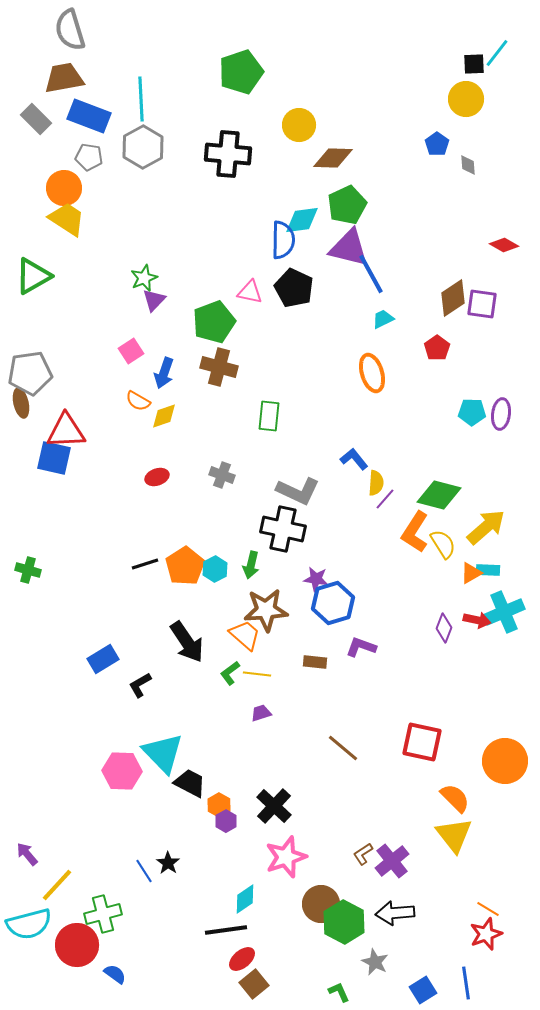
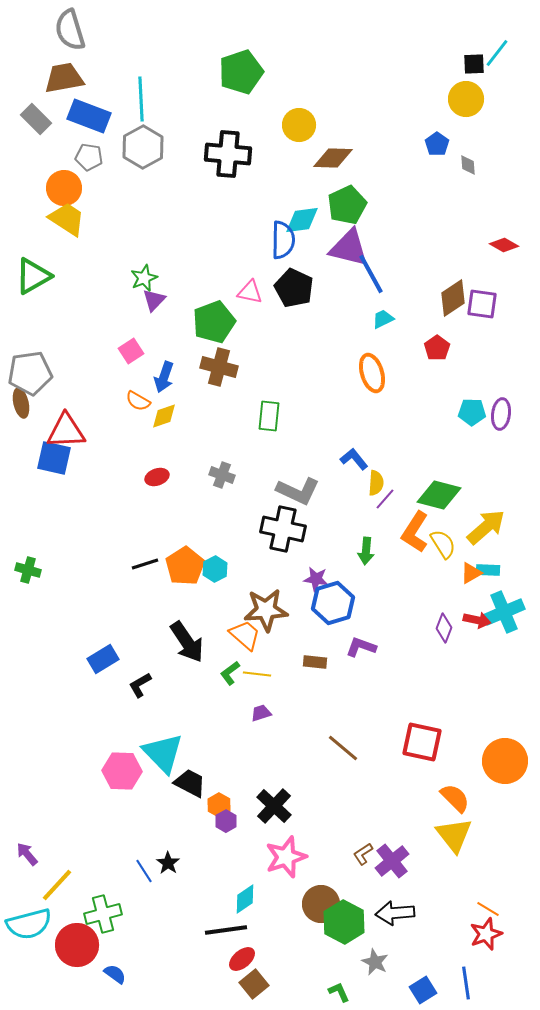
blue arrow at (164, 373): moved 4 px down
green arrow at (251, 565): moved 115 px right, 14 px up; rotated 8 degrees counterclockwise
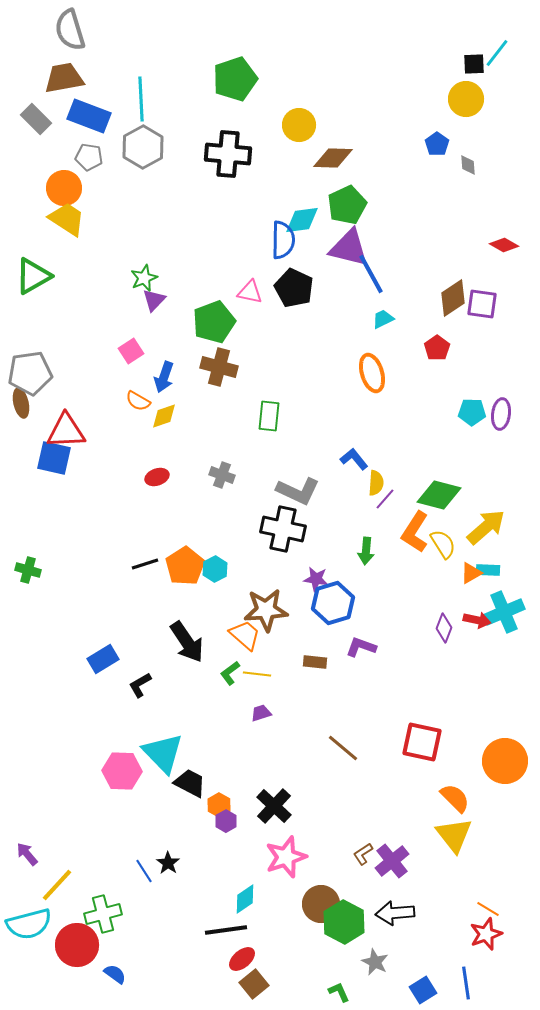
green pentagon at (241, 72): moved 6 px left, 7 px down
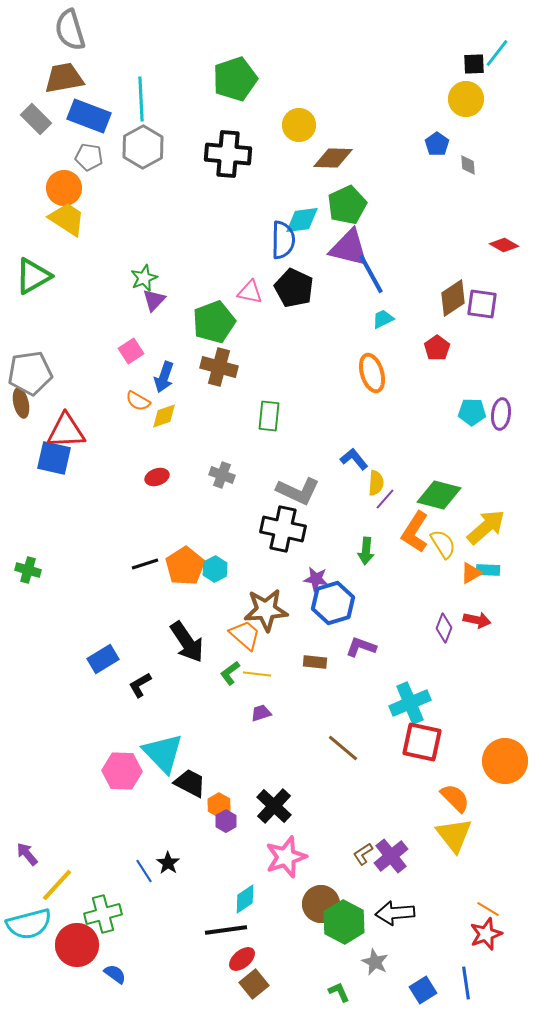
cyan cross at (504, 612): moved 94 px left, 91 px down
purple cross at (392, 861): moved 1 px left, 5 px up
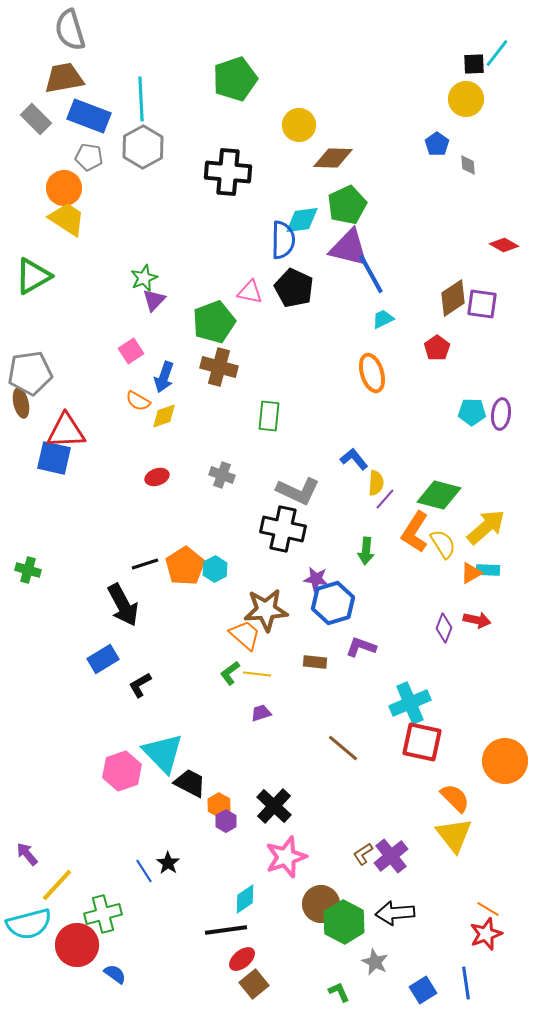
black cross at (228, 154): moved 18 px down
black arrow at (187, 642): moved 64 px left, 37 px up; rotated 6 degrees clockwise
pink hexagon at (122, 771): rotated 21 degrees counterclockwise
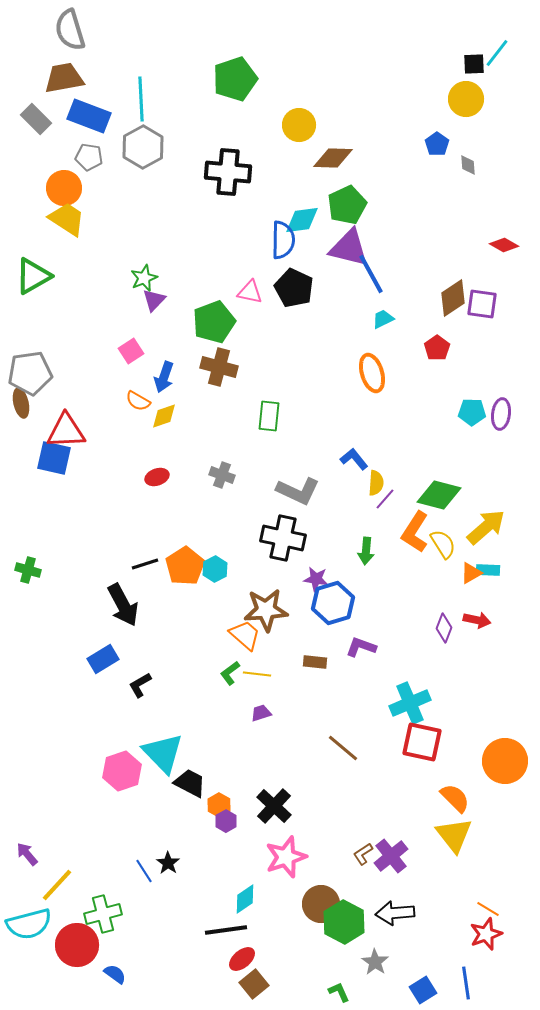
black cross at (283, 529): moved 9 px down
gray star at (375, 962): rotated 8 degrees clockwise
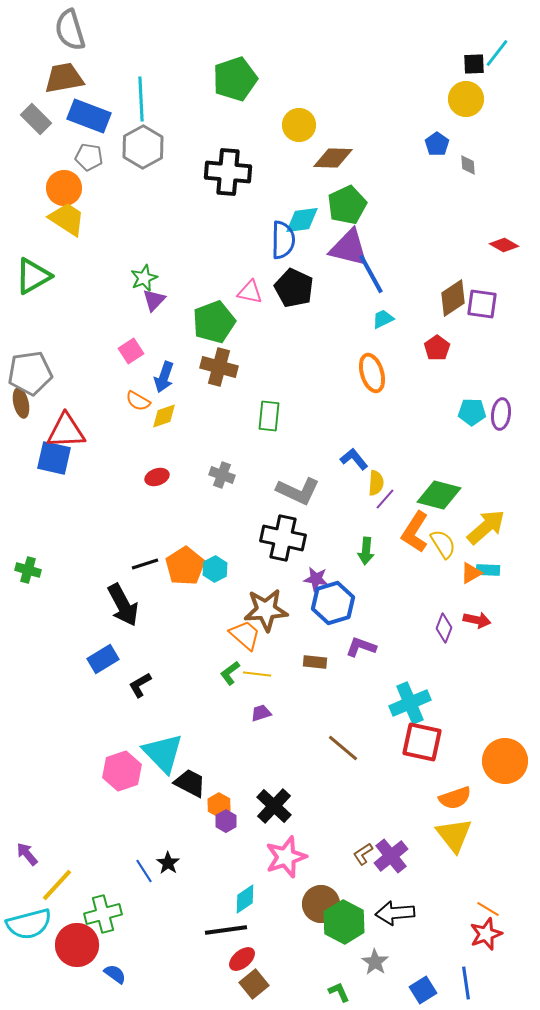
orange semicircle at (455, 798): rotated 116 degrees clockwise
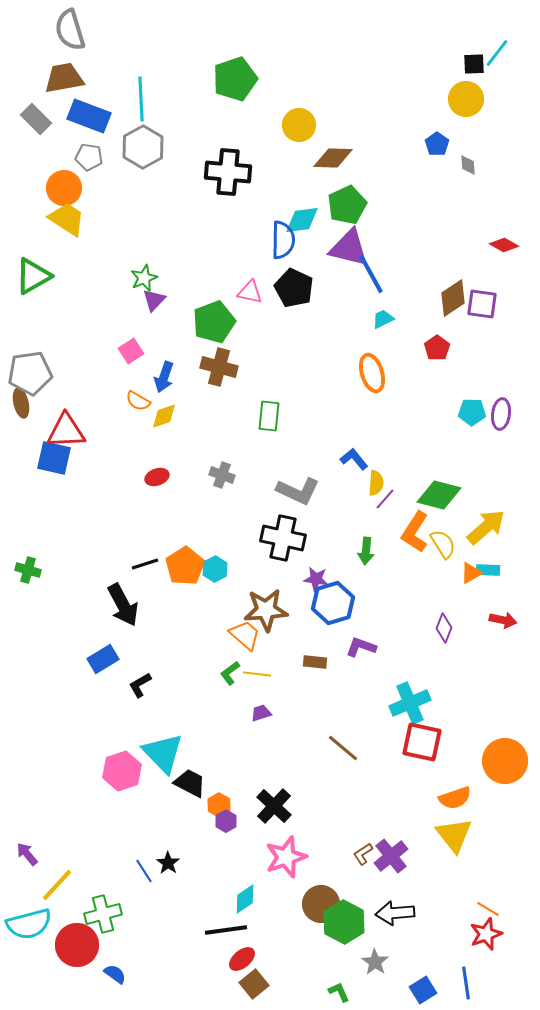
red arrow at (477, 620): moved 26 px right
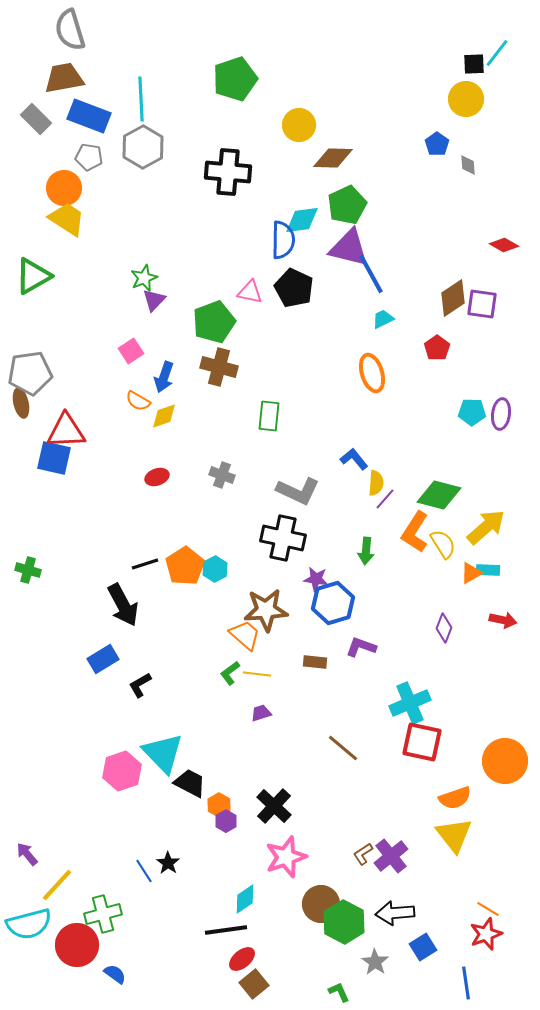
blue square at (423, 990): moved 43 px up
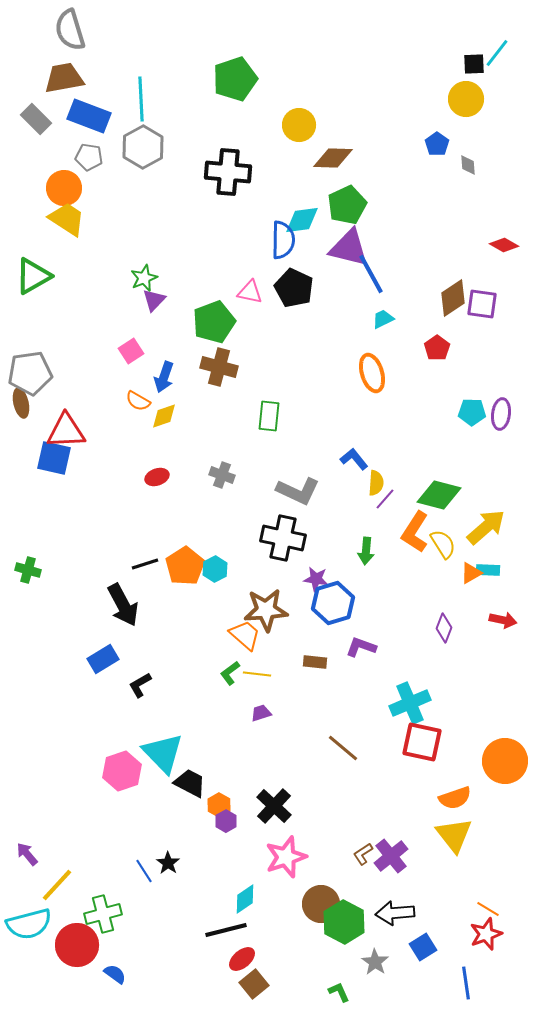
black line at (226, 930): rotated 6 degrees counterclockwise
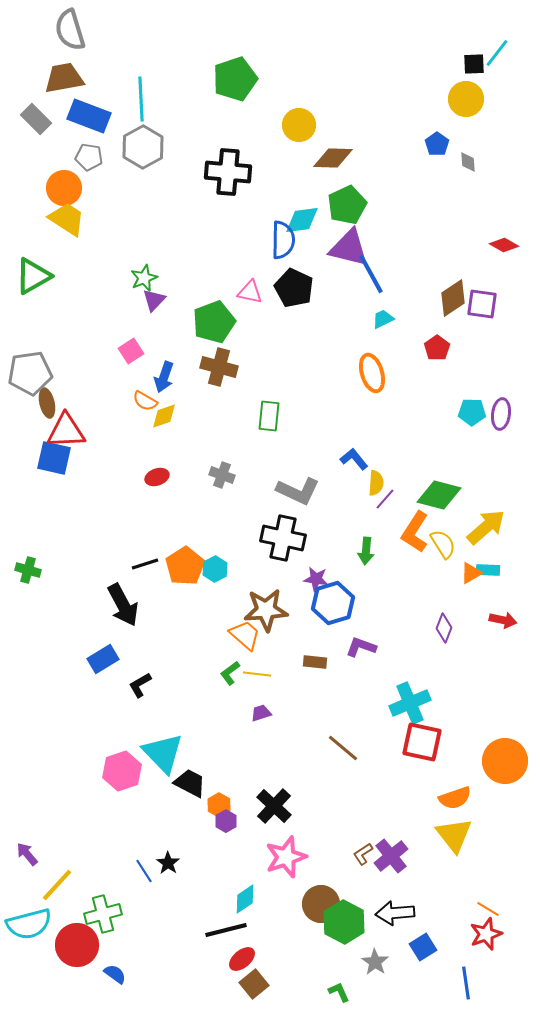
gray diamond at (468, 165): moved 3 px up
orange semicircle at (138, 401): moved 7 px right
brown ellipse at (21, 403): moved 26 px right
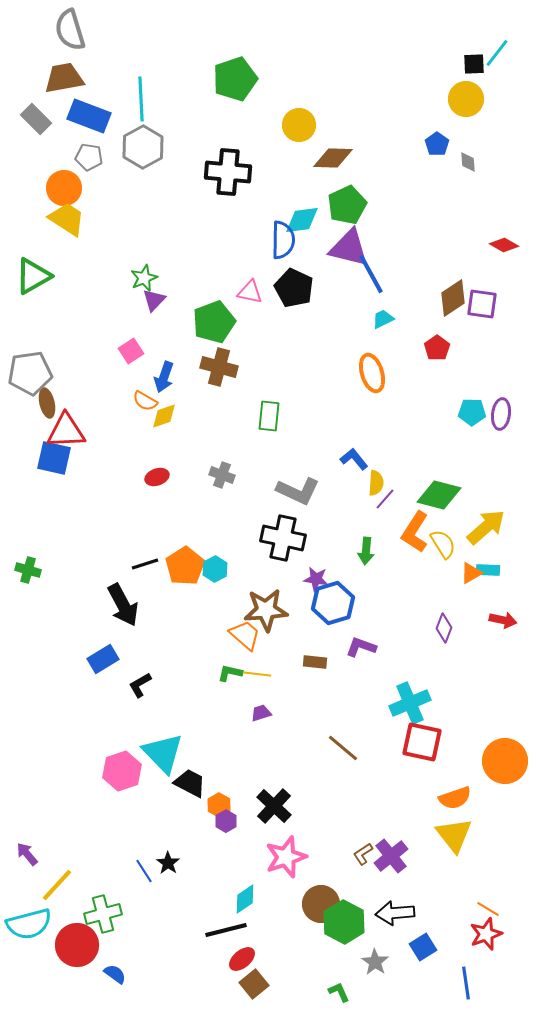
green L-shape at (230, 673): rotated 50 degrees clockwise
